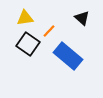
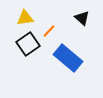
black square: rotated 20 degrees clockwise
blue rectangle: moved 2 px down
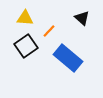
yellow triangle: rotated 12 degrees clockwise
black square: moved 2 px left, 2 px down
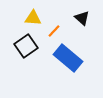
yellow triangle: moved 8 px right
orange line: moved 5 px right
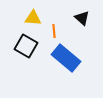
orange line: rotated 48 degrees counterclockwise
black square: rotated 25 degrees counterclockwise
blue rectangle: moved 2 px left
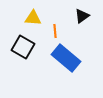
black triangle: moved 2 px up; rotated 42 degrees clockwise
orange line: moved 1 px right
black square: moved 3 px left, 1 px down
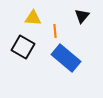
black triangle: rotated 14 degrees counterclockwise
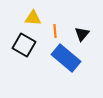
black triangle: moved 18 px down
black square: moved 1 px right, 2 px up
